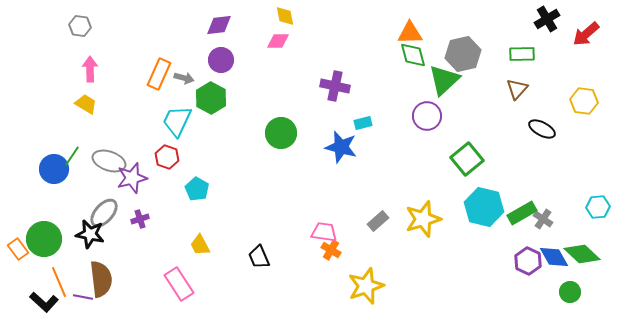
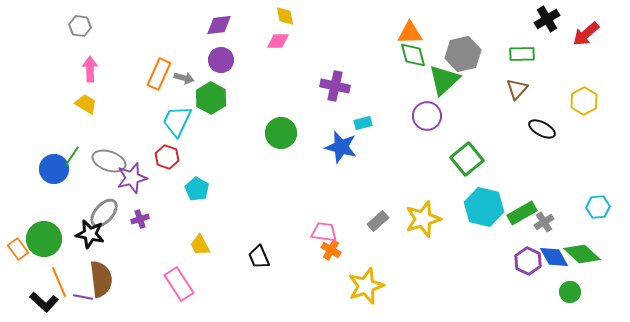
yellow hexagon at (584, 101): rotated 24 degrees clockwise
gray cross at (543, 219): moved 1 px right, 3 px down; rotated 24 degrees clockwise
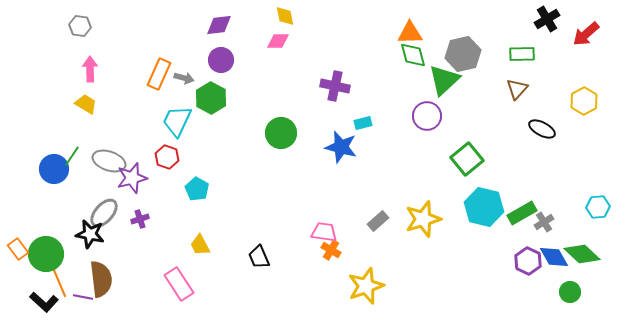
green circle at (44, 239): moved 2 px right, 15 px down
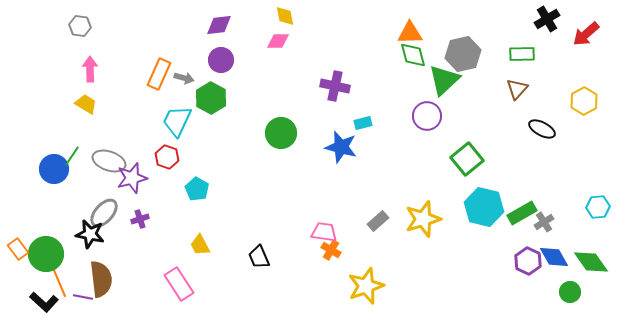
green diamond at (582, 254): moved 9 px right, 8 px down; rotated 12 degrees clockwise
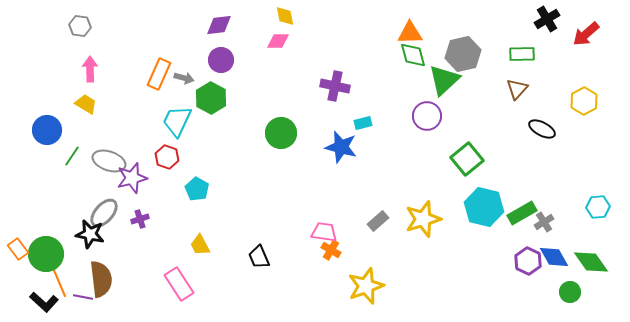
blue circle at (54, 169): moved 7 px left, 39 px up
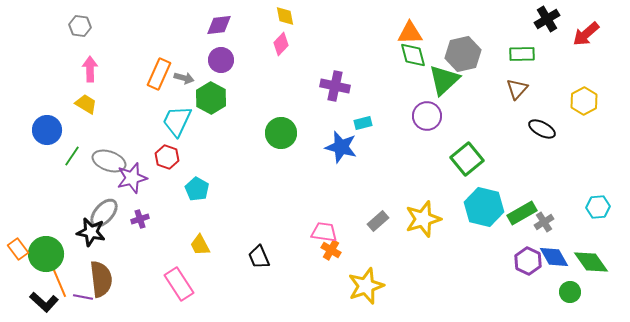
pink diamond at (278, 41): moved 3 px right, 3 px down; rotated 45 degrees counterclockwise
black star at (90, 234): moved 1 px right, 2 px up
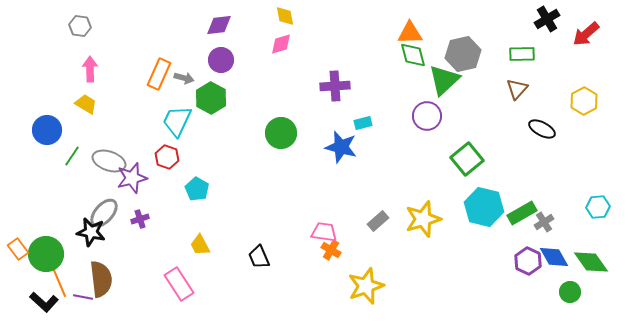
pink diamond at (281, 44): rotated 30 degrees clockwise
purple cross at (335, 86): rotated 16 degrees counterclockwise
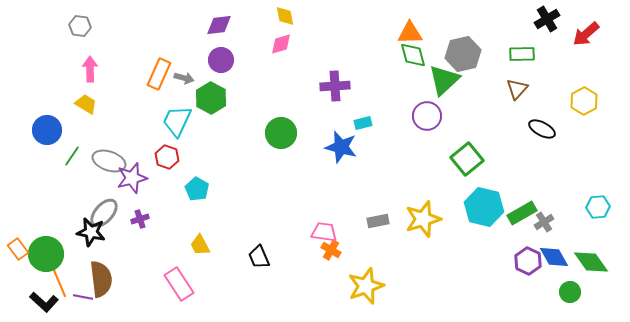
gray rectangle at (378, 221): rotated 30 degrees clockwise
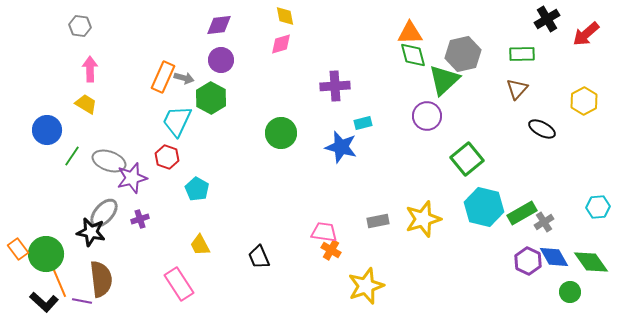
orange rectangle at (159, 74): moved 4 px right, 3 px down
purple line at (83, 297): moved 1 px left, 4 px down
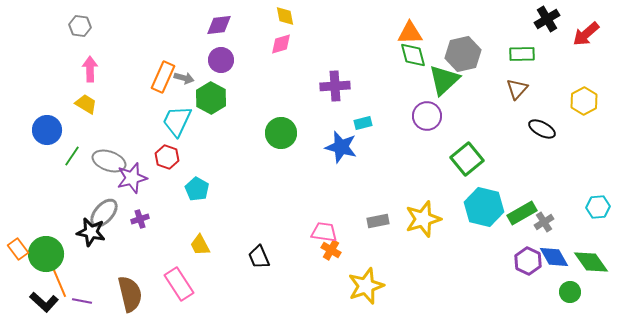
brown semicircle at (101, 279): moved 29 px right, 15 px down; rotated 6 degrees counterclockwise
